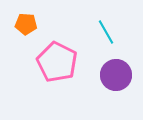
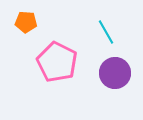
orange pentagon: moved 2 px up
purple circle: moved 1 px left, 2 px up
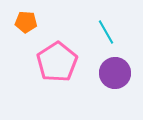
pink pentagon: rotated 12 degrees clockwise
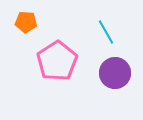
pink pentagon: moved 1 px up
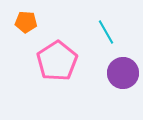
purple circle: moved 8 px right
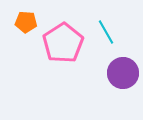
pink pentagon: moved 6 px right, 18 px up
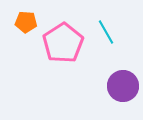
purple circle: moved 13 px down
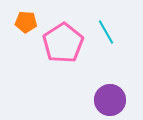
purple circle: moved 13 px left, 14 px down
